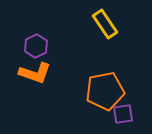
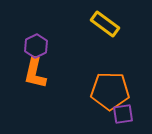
yellow rectangle: rotated 20 degrees counterclockwise
orange L-shape: rotated 84 degrees clockwise
orange pentagon: moved 5 px right; rotated 12 degrees clockwise
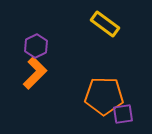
orange L-shape: rotated 148 degrees counterclockwise
orange pentagon: moved 6 px left, 5 px down
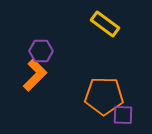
purple hexagon: moved 5 px right, 5 px down; rotated 25 degrees clockwise
orange L-shape: moved 2 px down
purple square: moved 1 px down; rotated 10 degrees clockwise
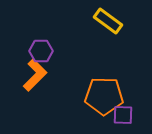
yellow rectangle: moved 3 px right, 3 px up
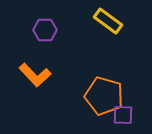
purple hexagon: moved 4 px right, 21 px up
orange L-shape: rotated 92 degrees clockwise
orange pentagon: rotated 15 degrees clockwise
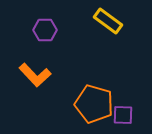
orange pentagon: moved 10 px left, 8 px down
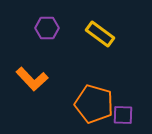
yellow rectangle: moved 8 px left, 13 px down
purple hexagon: moved 2 px right, 2 px up
orange L-shape: moved 3 px left, 4 px down
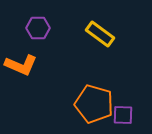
purple hexagon: moved 9 px left
orange L-shape: moved 11 px left, 14 px up; rotated 24 degrees counterclockwise
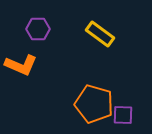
purple hexagon: moved 1 px down
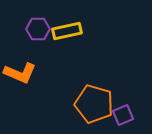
yellow rectangle: moved 33 px left, 3 px up; rotated 48 degrees counterclockwise
orange L-shape: moved 1 px left, 8 px down
purple square: rotated 25 degrees counterclockwise
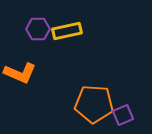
orange pentagon: rotated 12 degrees counterclockwise
